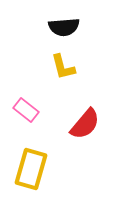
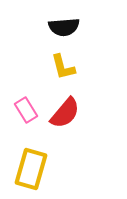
pink rectangle: rotated 20 degrees clockwise
red semicircle: moved 20 px left, 11 px up
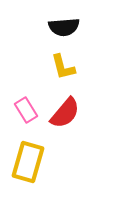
yellow rectangle: moved 3 px left, 7 px up
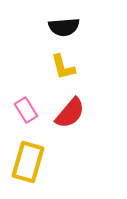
red semicircle: moved 5 px right
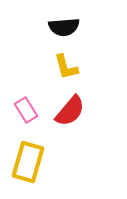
yellow L-shape: moved 3 px right
red semicircle: moved 2 px up
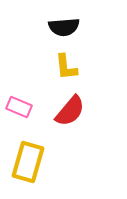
yellow L-shape: rotated 8 degrees clockwise
pink rectangle: moved 7 px left, 3 px up; rotated 35 degrees counterclockwise
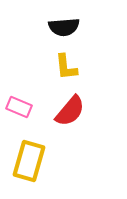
yellow rectangle: moved 1 px right, 1 px up
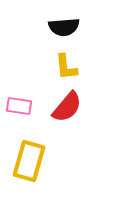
pink rectangle: moved 1 px up; rotated 15 degrees counterclockwise
red semicircle: moved 3 px left, 4 px up
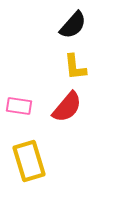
black semicircle: moved 9 px right, 2 px up; rotated 44 degrees counterclockwise
yellow L-shape: moved 9 px right
yellow rectangle: rotated 33 degrees counterclockwise
